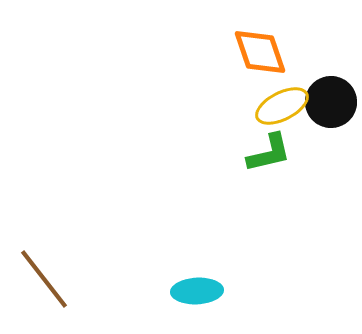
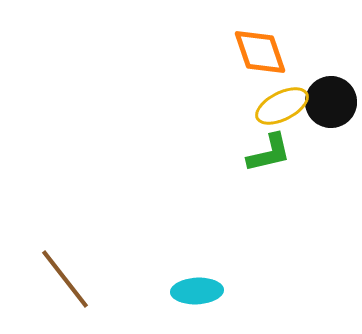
brown line: moved 21 px right
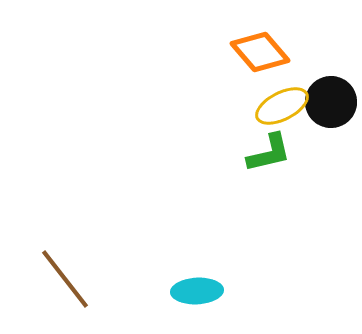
orange diamond: rotated 22 degrees counterclockwise
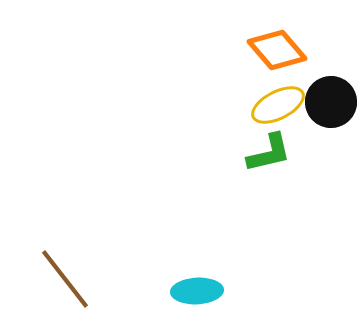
orange diamond: moved 17 px right, 2 px up
yellow ellipse: moved 4 px left, 1 px up
